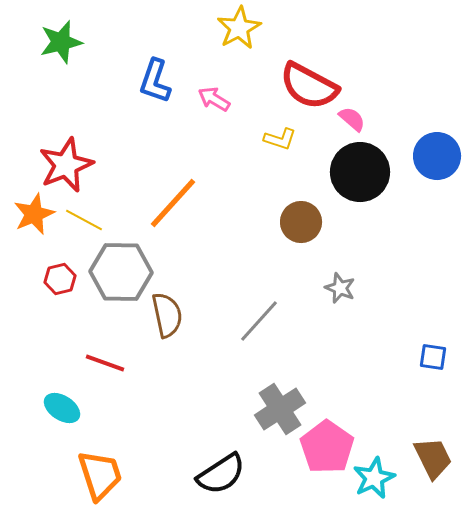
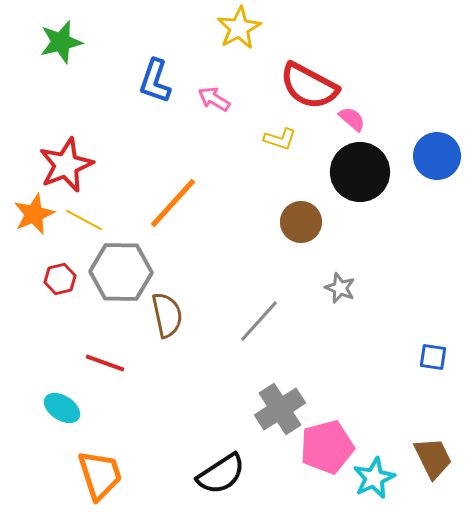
pink pentagon: rotated 22 degrees clockwise
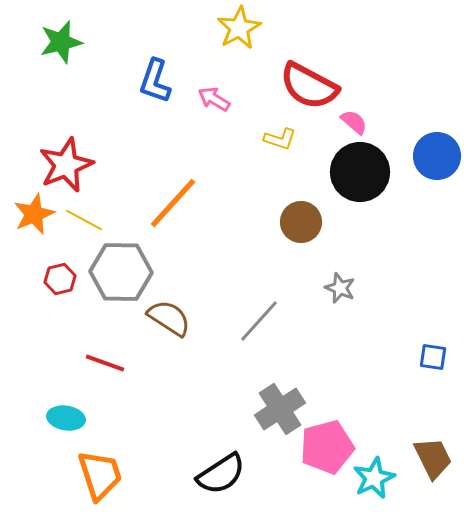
pink semicircle: moved 2 px right, 3 px down
brown semicircle: moved 2 px right, 3 px down; rotated 45 degrees counterclockwise
cyan ellipse: moved 4 px right, 10 px down; rotated 24 degrees counterclockwise
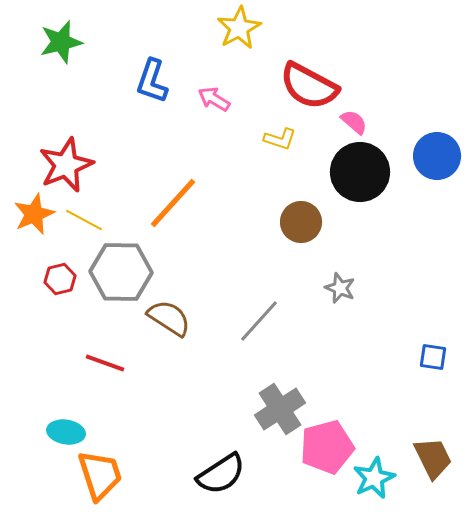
blue L-shape: moved 3 px left
cyan ellipse: moved 14 px down
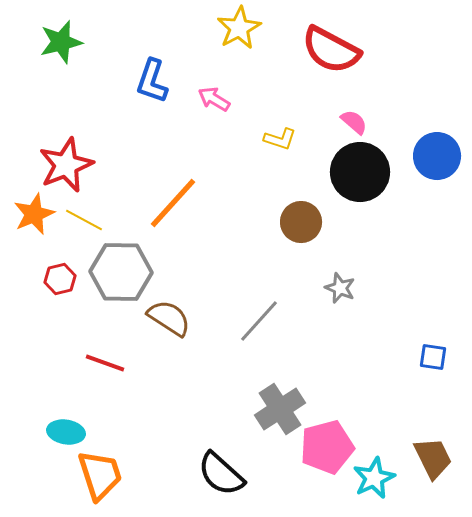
red semicircle: moved 22 px right, 36 px up
black semicircle: rotated 75 degrees clockwise
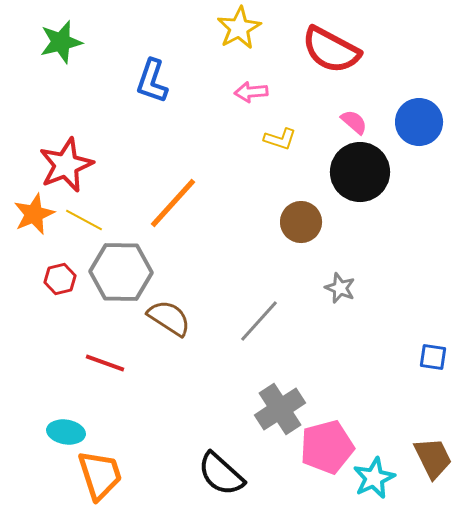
pink arrow: moved 37 px right, 7 px up; rotated 36 degrees counterclockwise
blue circle: moved 18 px left, 34 px up
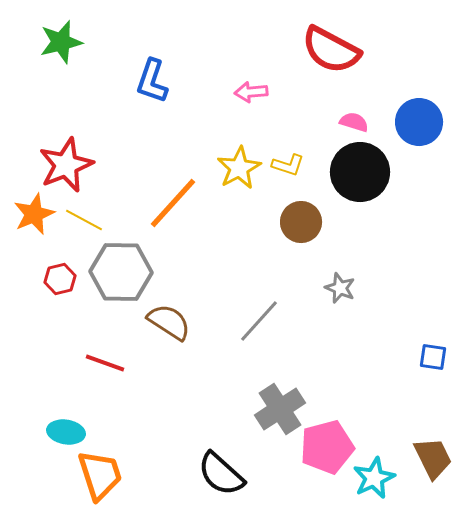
yellow star: moved 140 px down
pink semicircle: rotated 24 degrees counterclockwise
yellow L-shape: moved 8 px right, 26 px down
brown semicircle: moved 4 px down
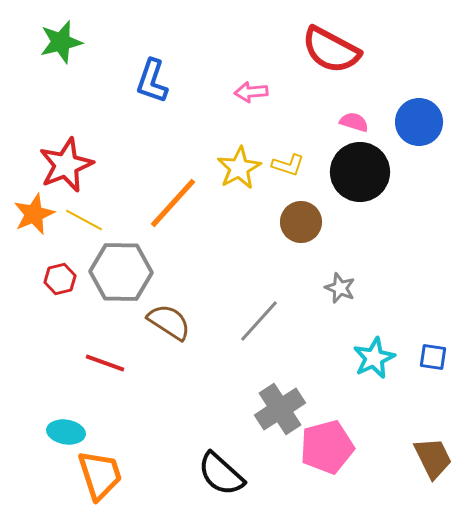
cyan star: moved 120 px up
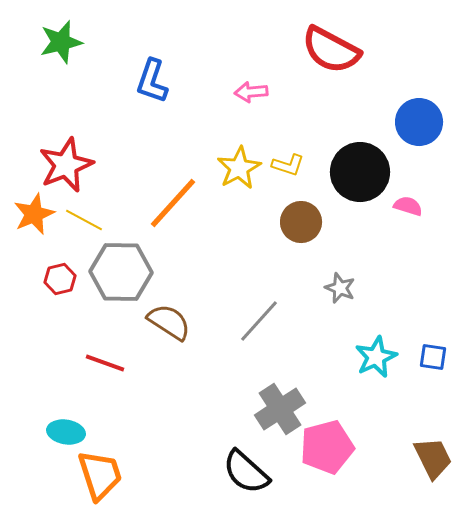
pink semicircle: moved 54 px right, 84 px down
cyan star: moved 2 px right, 1 px up
black semicircle: moved 25 px right, 2 px up
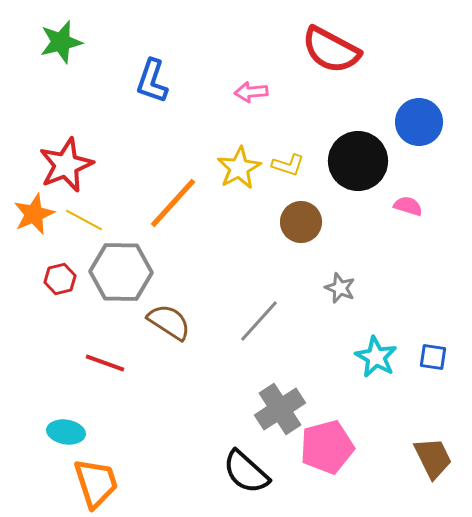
black circle: moved 2 px left, 11 px up
cyan star: rotated 18 degrees counterclockwise
orange trapezoid: moved 4 px left, 8 px down
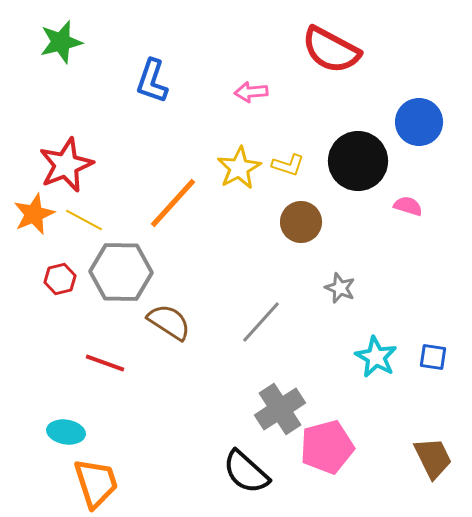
gray line: moved 2 px right, 1 px down
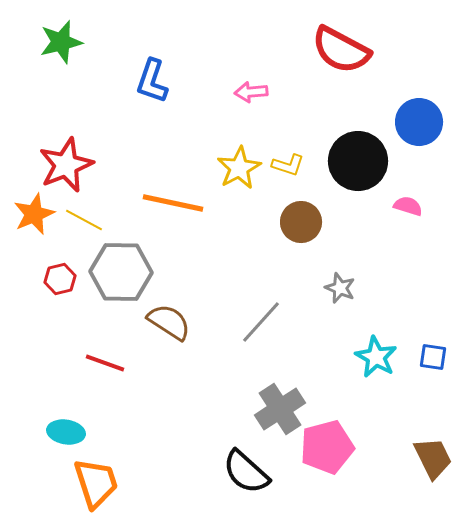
red semicircle: moved 10 px right
orange line: rotated 60 degrees clockwise
